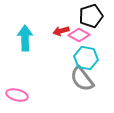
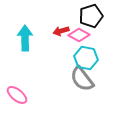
pink ellipse: rotated 25 degrees clockwise
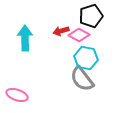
pink ellipse: rotated 20 degrees counterclockwise
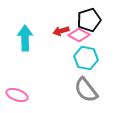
black pentagon: moved 2 px left, 4 px down
gray semicircle: moved 4 px right, 11 px down
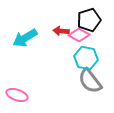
red arrow: rotated 21 degrees clockwise
cyan arrow: rotated 120 degrees counterclockwise
gray semicircle: moved 4 px right, 9 px up
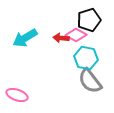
red arrow: moved 7 px down
pink diamond: moved 3 px left
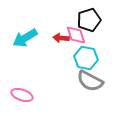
pink diamond: rotated 45 degrees clockwise
gray semicircle: rotated 24 degrees counterclockwise
pink ellipse: moved 5 px right
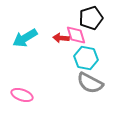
black pentagon: moved 2 px right, 2 px up
gray semicircle: moved 2 px down
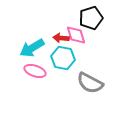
cyan arrow: moved 7 px right, 10 px down
cyan hexagon: moved 23 px left
pink ellipse: moved 13 px right, 24 px up
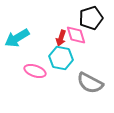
red arrow: rotated 77 degrees counterclockwise
cyan arrow: moved 15 px left, 10 px up
cyan hexagon: moved 2 px left
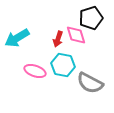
red arrow: moved 3 px left, 1 px down
cyan hexagon: moved 2 px right, 7 px down
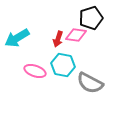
pink diamond: rotated 65 degrees counterclockwise
